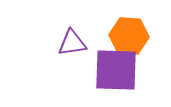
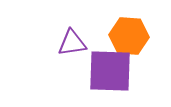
purple square: moved 6 px left, 1 px down
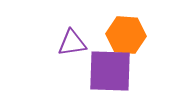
orange hexagon: moved 3 px left, 1 px up
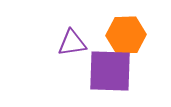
orange hexagon: rotated 6 degrees counterclockwise
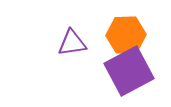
purple square: moved 19 px right; rotated 30 degrees counterclockwise
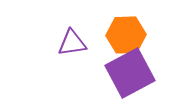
purple square: moved 1 px right, 2 px down
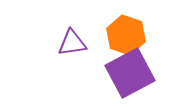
orange hexagon: rotated 21 degrees clockwise
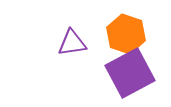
orange hexagon: moved 1 px up
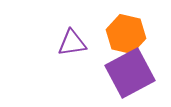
orange hexagon: rotated 6 degrees counterclockwise
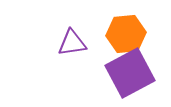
orange hexagon: rotated 18 degrees counterclockwise
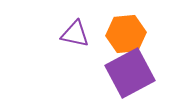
purple triangle: moved 3 px right, 9 px up; rotated 20 degrees clockwise
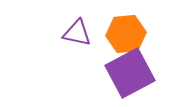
purple triangle: moved 2 px right, 1 px up
